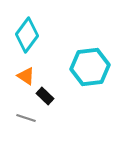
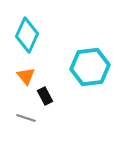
cyan diamond: rotated 12 degrees counterclockwise
orange triangle: rotated 18 degrees clockwise
black rectangle: rotated 18 degrees clockwise
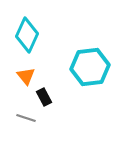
black rectangle: moved 1 px left, 1 px down
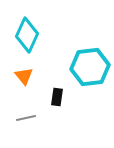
orange triangle: moved 2 px left
black rectangle: moved 13 px right; rotated 36 degrees clockwise
gray line: rotated 30 degrees counterclockwise
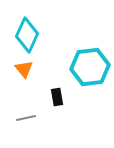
orange triangle: moved 7 px up
black rectangle: rotated 18 degrees counterclockwise
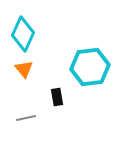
cyan diamond: moved 4 px left, 1 px up
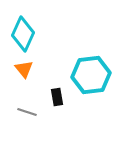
cyan hexagon: moved 1 px right, 8 px down
gray line: moved 1 px right, 6 px up; rotated 30 degrees clockwise
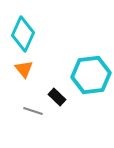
black rectangle: rotated 36 degrees counterclockwise
gray line: moved 6 px right, 1 px up
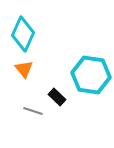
cyan hexagon: rotated 15 degrees clockwise
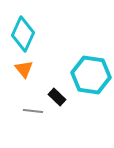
gray line: rotated 12 degrees counterclockwise
